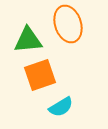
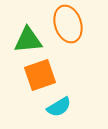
cyan semicircle: moved 2 px left
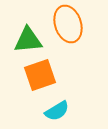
cyan semicircle: moved 2 px left, 4 px down
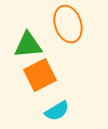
green triangle: moved 5 px down
orange square: rotated 8 degrees counterclockwise
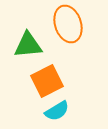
orange square: moved 7 px right, 6 px down
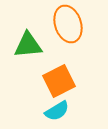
orange square: moved 12 px right
